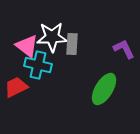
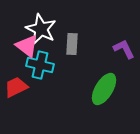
white star: moved 11 px left, 8 px up; rotated 28 degrees clockwise
cyan cross: moved 2 px right
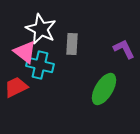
pink triangle: moved 2 px left, 6 px down
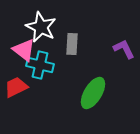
white star: moved 2 px up
pink triangle: moved 1 px left, 2 px up
green ellipse: moved 11 px left, 4 px down
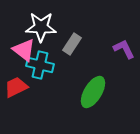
white star: rotated 24 degrees counterclockwise
gray rectangle: rotated 30 degrees clockwise
green ellipse: moved 1 px up
